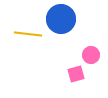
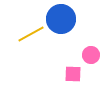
yellow line: moved 3 px right; rotated 36 degrees counterclockwise
pink square: moved 3 px left; rotated 18 degrees clockwise
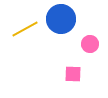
yellow line: moved 6 px left, 5 px up
pink circle: moved 1 px left, 11 px up
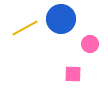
yellow line: moved 1 px up
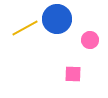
blue circle: moved 4 px left
pink circle: moved 4 px up
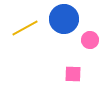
blue circle: moved 7 px right
